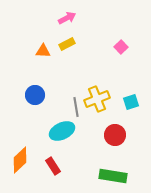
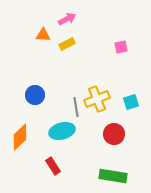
pink arrow: moved 1 px down
pink square: rotated 32 degrees clockwise
orange triangle: moved 16 px up
cyan ellipse: rotated 10 degrees clockwise
red circle: moved 1 px left, 1 px up
orange diamond: moved 23 px up
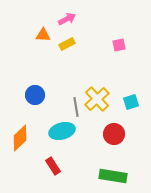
pink square: moved 2 px left, 2 px up
yellow cross: rotated 20 degrees counterclockwise
orange diamond: moved 1 px down
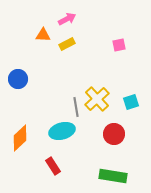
blue circle: moved 17 px left, 16 px up
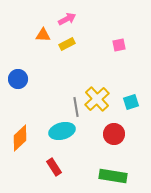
red rectangle: moved 1 px right, 1 px down
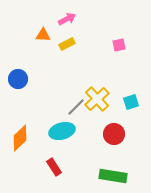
gray line: rotated 54 degrees clockwise
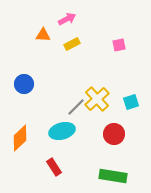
yellow rectangle: moved 5 px right
blue circle: moved 6 px right, 5 px down
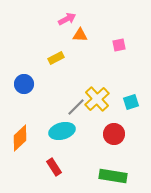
orange triangle: moved 37 px right
yellow rectangle: moved 16 px left, 14 px down
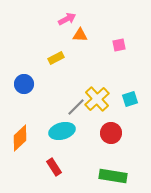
cyan square: moved 1 px left, 3 px up
red circle: moved 3 px left, 1 px up
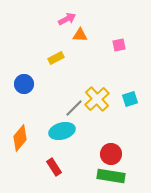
gray line: moved 2 px left, 1 px down
red circle: moved 21 px down
orange diamond: rotated 8 degrees counterclockwise
green rectangle: moved 2 px left
